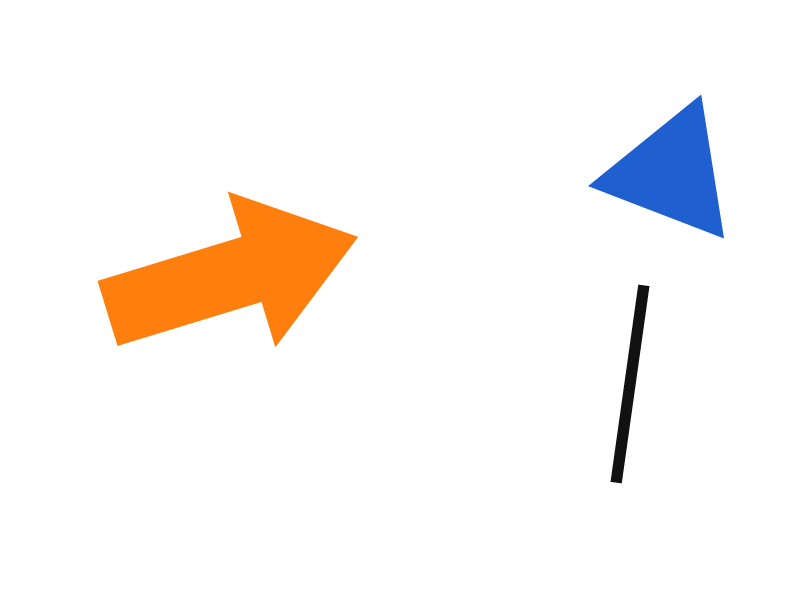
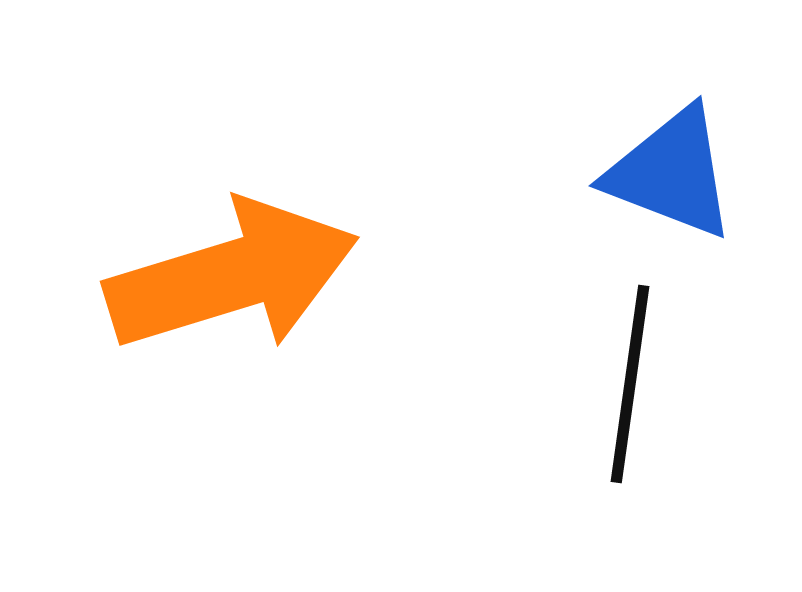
orange arrow: moved 2 px right
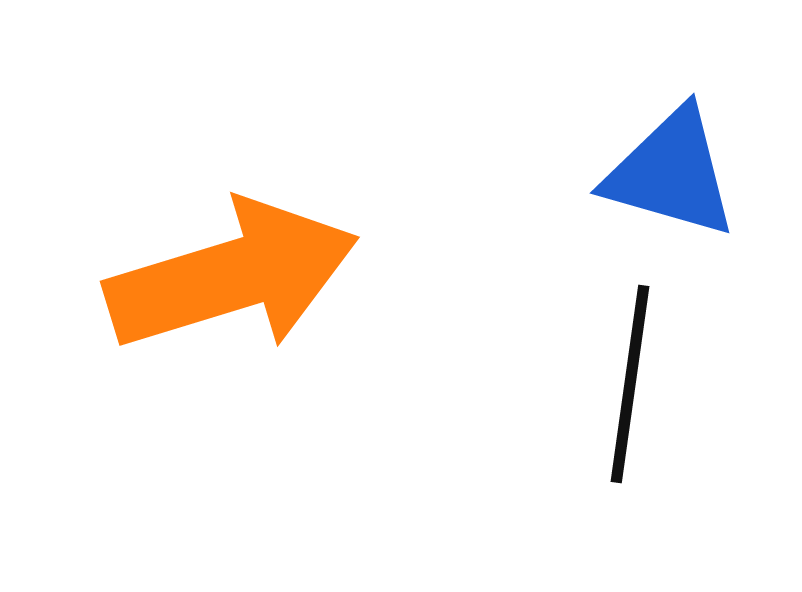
blue triangle: rotated 5 degrees counterclockwise
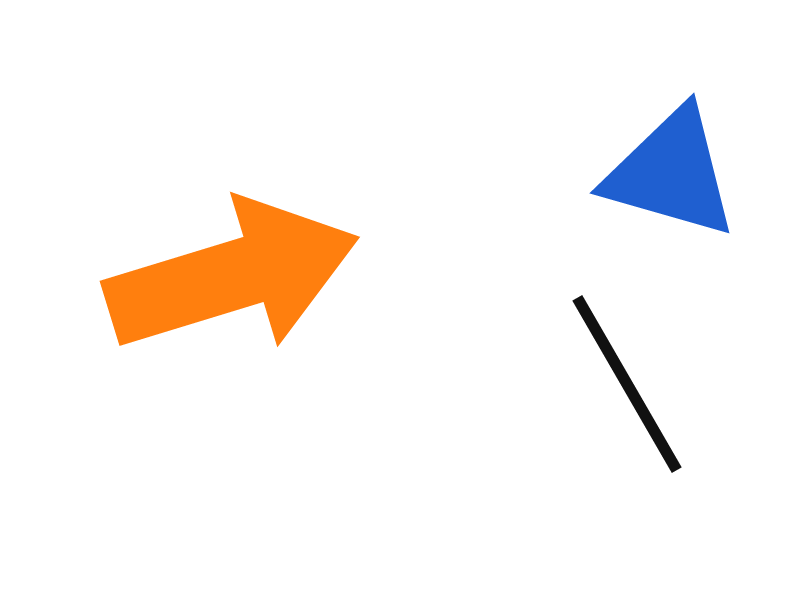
black line: moved 3 px left; rotated 38 degrees counterclockwise
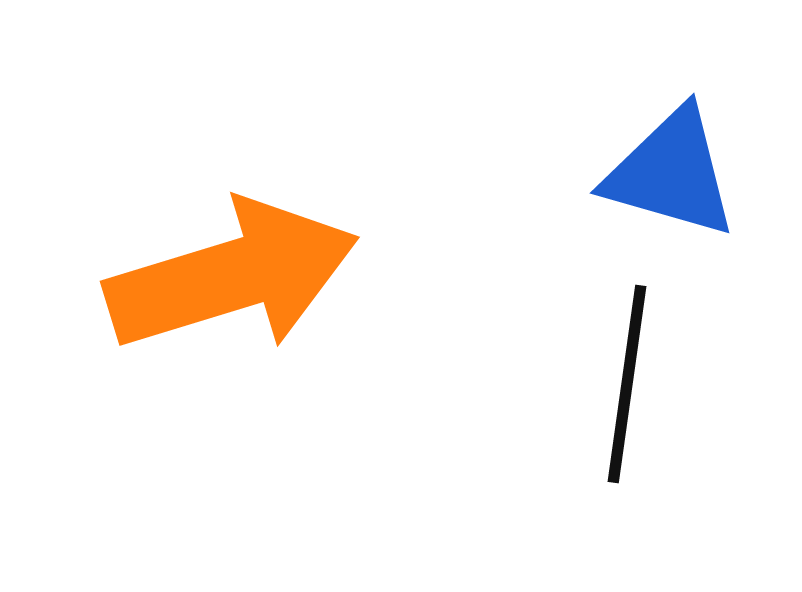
black line: rotated 38 degrees clockwise
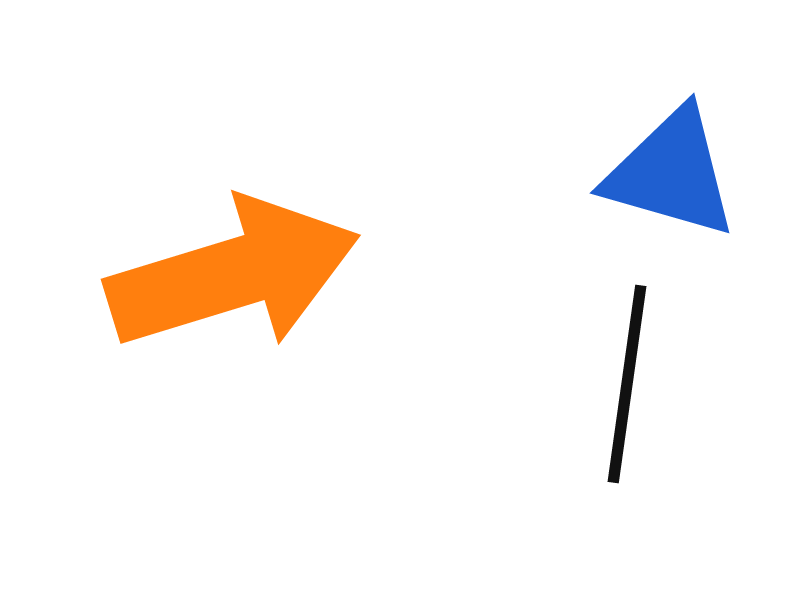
orange arrow: moved 1 px right, 2 px up
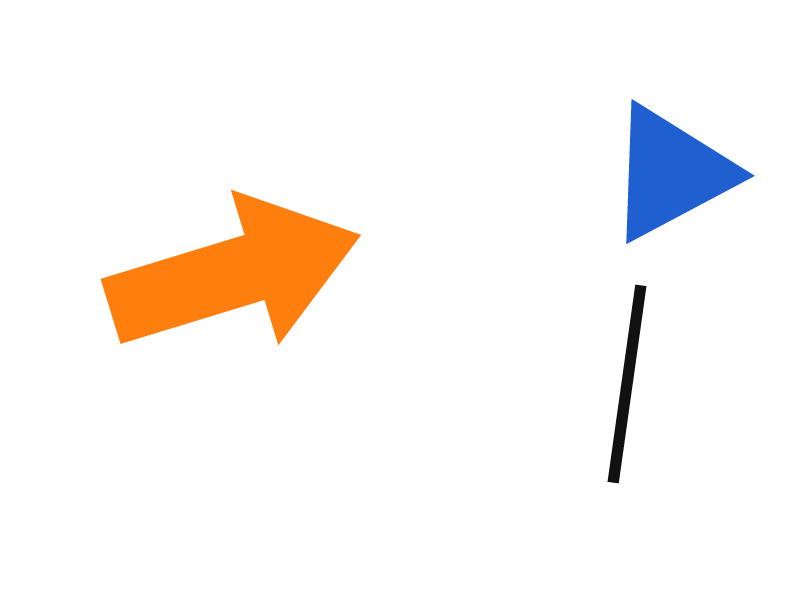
blue triangle: rotated 44 degrees counterclockwise
